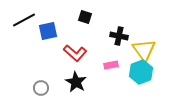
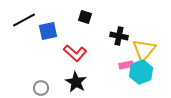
yellow triangle: rotated 15 degrees clockwise
pink rectangle: moved 15 px right
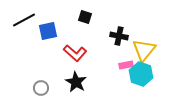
cyan hexagon: moved 2 px down; rotated 20 degrees counterclockwise
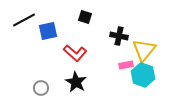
cyan hexagon: moved 2 px right, 1 px down
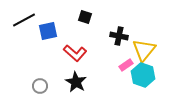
pink rectangle: rotated 24 degrees counterclockwise
gray circle: moved 1 px left, 2 px up
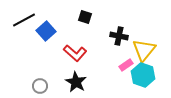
blue square: moved 2 px left; rotated 30 degrees counterclockwise
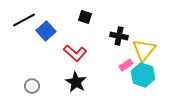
gray circle: moved 8 px left
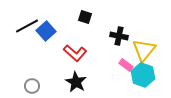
black line: moved 3 px right, 6 px down
pink rectangle: rotated 72 degrees clockwise
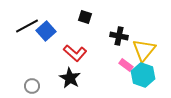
black star: moved 6 px left, 4 px up
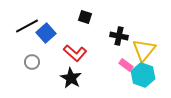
blue square: moved 2 px down
black star: moved 1 px right
gray circle: moved 24 px up
